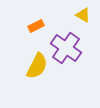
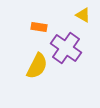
orange rectangle: moved 3 px right, 1 px down; rotated 35 degrees clockwise
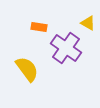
yellow triangle: moved 5 px right, 8 px down
yellow semicircle: moved 10 px left, 3 px down; rotated 64 degrees counterclockwise
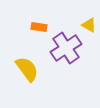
yellow triangle: moved 1 px right, 2 px down
purple cross: rotated 20 degrees clockwise
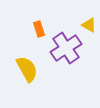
orange rectangle: moved 2 px down; rotated 63 degrees clockwise
yellow semicircle: rotated 8 degrees clockwise
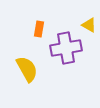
orange rectangle: rotated 28 degrees clockwise
purple cross: rotated 24 degrees clockwise
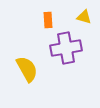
yellow triangle: moved 5 px left, 8 px up; rotated 14 degrees counterclockwise
orange rectangle: moved 9 px right, 9 px up; rotated 14 degrees counterclockwise
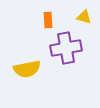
yellow semicircle: rotated 108 degrees clockwise
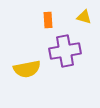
purple cross: moved 1 px left, 3 px down
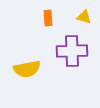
orange rectangle: moved 2 px up
purple cross: moved 7 px right; rotated 8 degrees clockwise
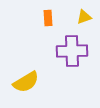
yellow triangle: rotated 35 degrees counterclockwise
yellow semicircle: moved 1 px left, 13 px down; rotated 20 degrees counterclockwise
